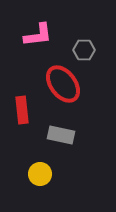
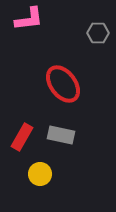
pink L-shape: moved 9 px left, 16 px up
gray hexagon: moved 14 px right, 17 px up
red rectangle: moved 27 px down; rotated 36 degrees clockwise
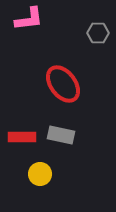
red rectangle: rotated 60 degrees clockwise
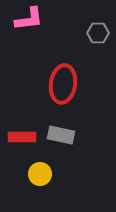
red ellipse: rotated 45 degrees clockwise
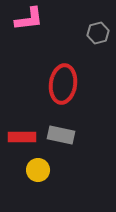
gray hexagon: rotated 15 degrees counterclockwise
yellow circle: moved 2 px left, 4 px up
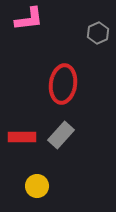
gray hexagon: rotated 10 degrees counterclockwise
gray rectangle: rotated 60 degrees counterclockwise
yellow circle: moved 1 px left, 16 px down
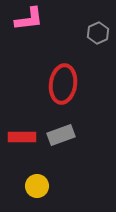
gray rectangle: rotated 28 degrees clockwise
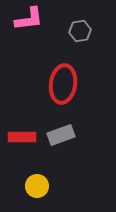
gray hexagon: moved 18 px left, 2 px up; rotated 15 degrees clockwise
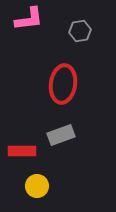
red rectangle: moved 14 px down
